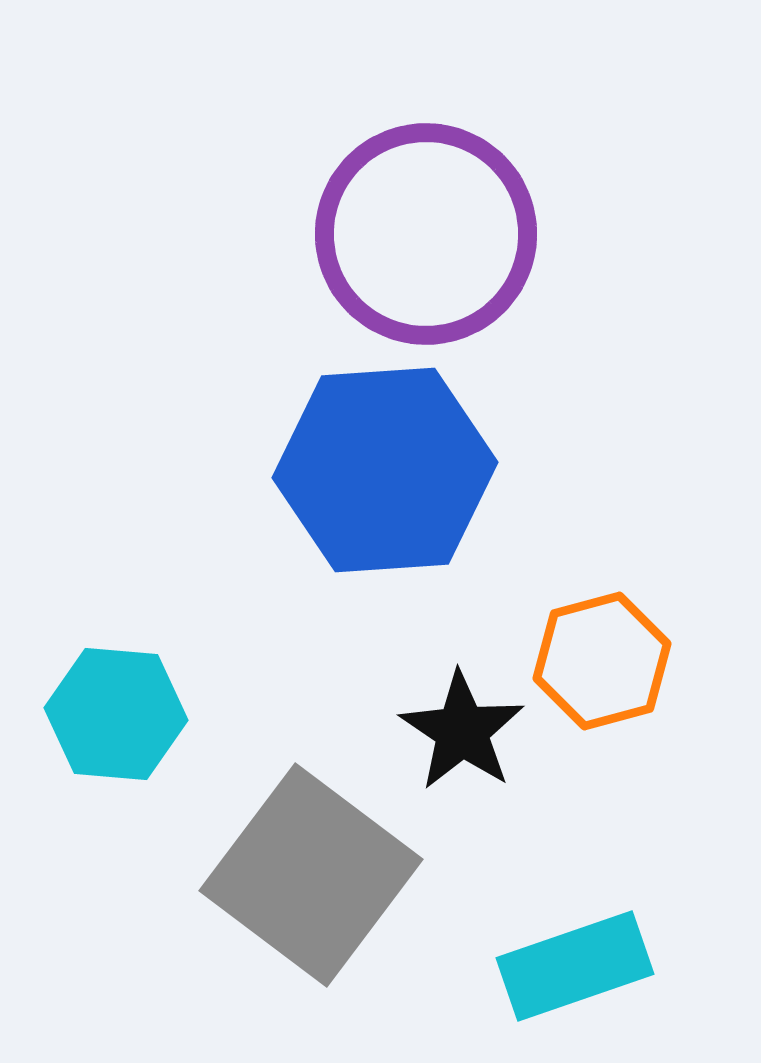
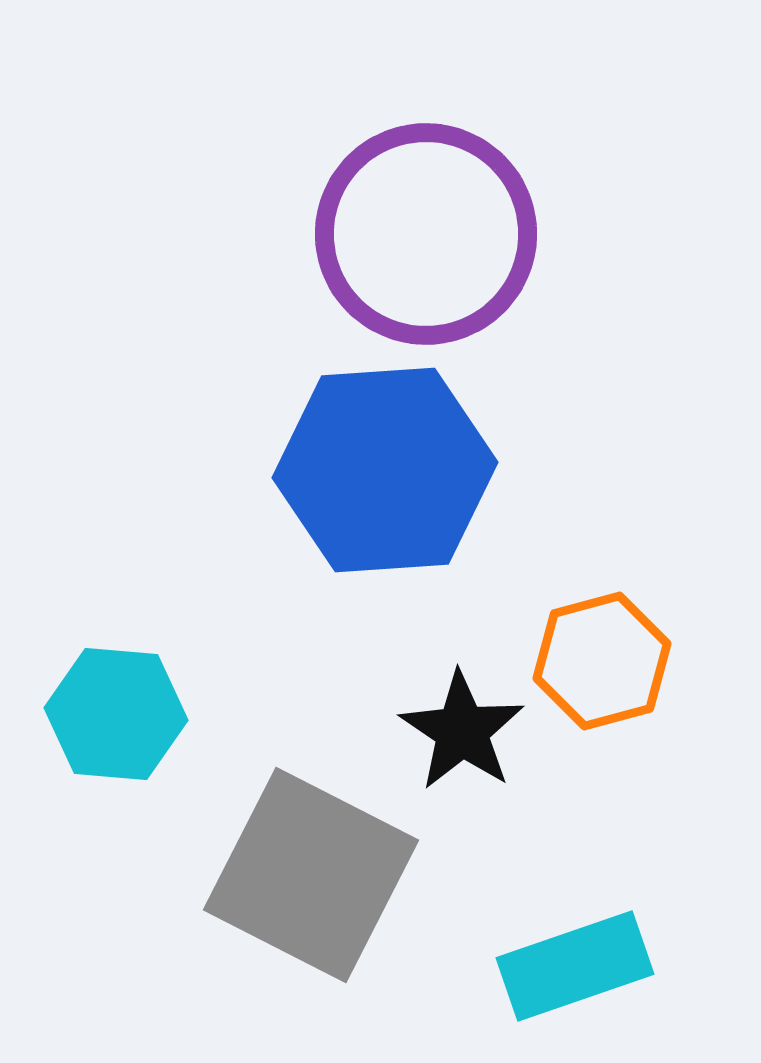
gray square: rotated 10 degrees counterclockwise
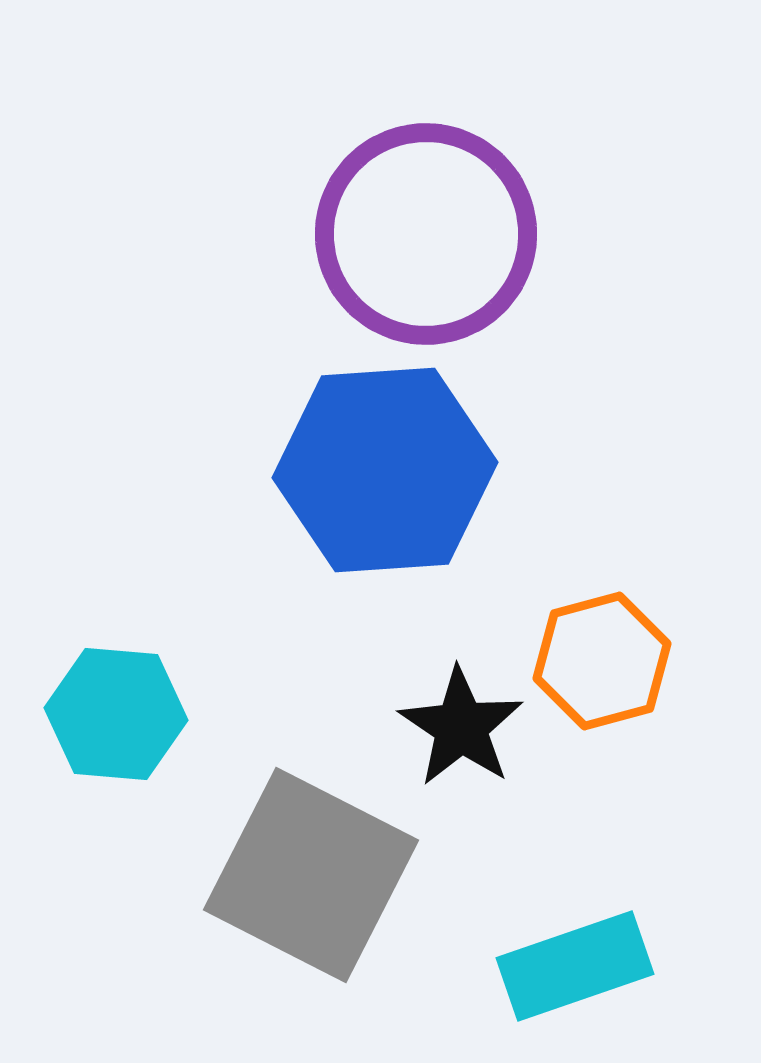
black star: moved 1 px left, 4 px up
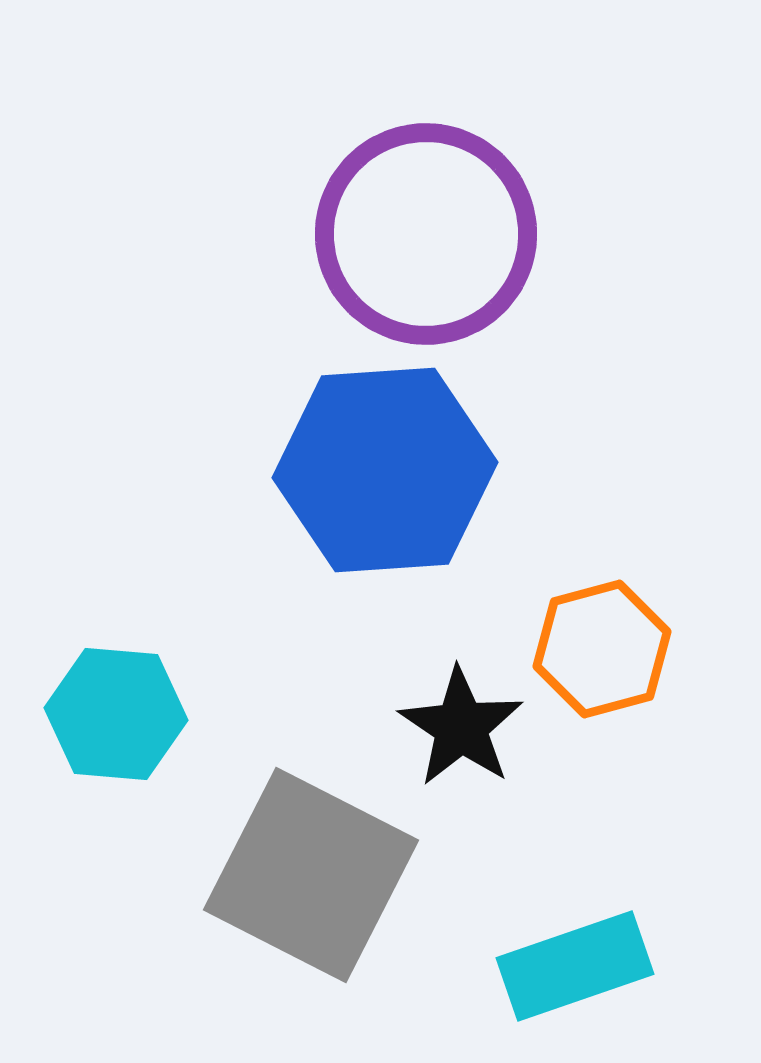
orange hexagon: moved 12 px up
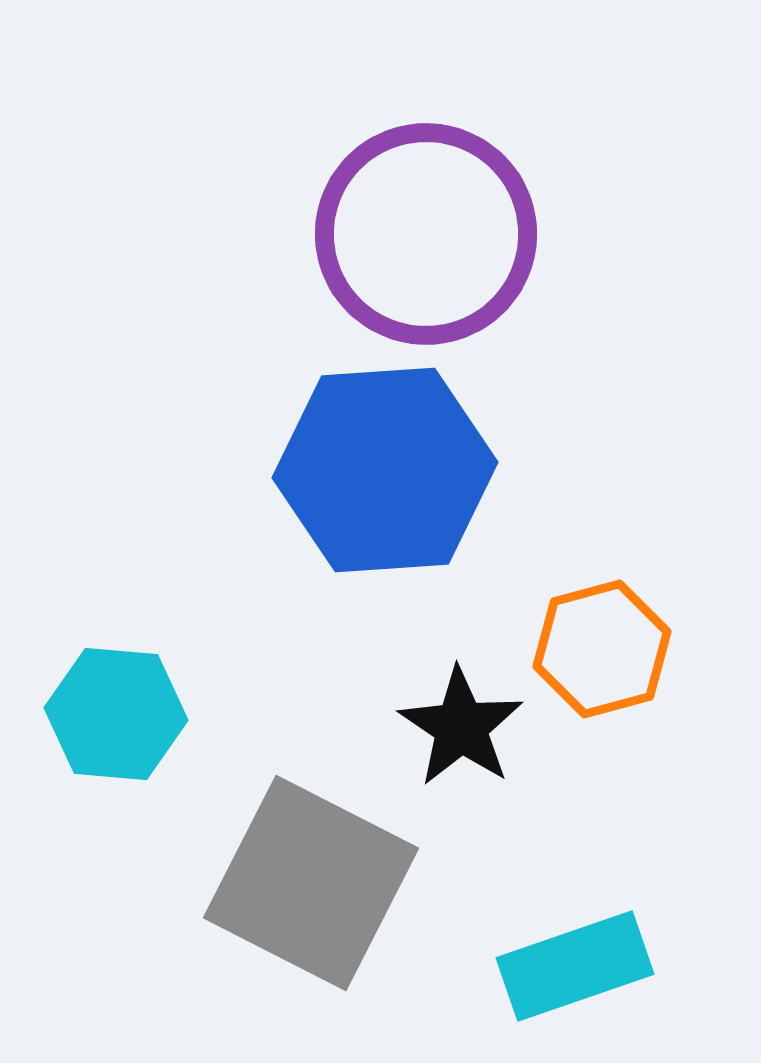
gray square: moved 8 px down
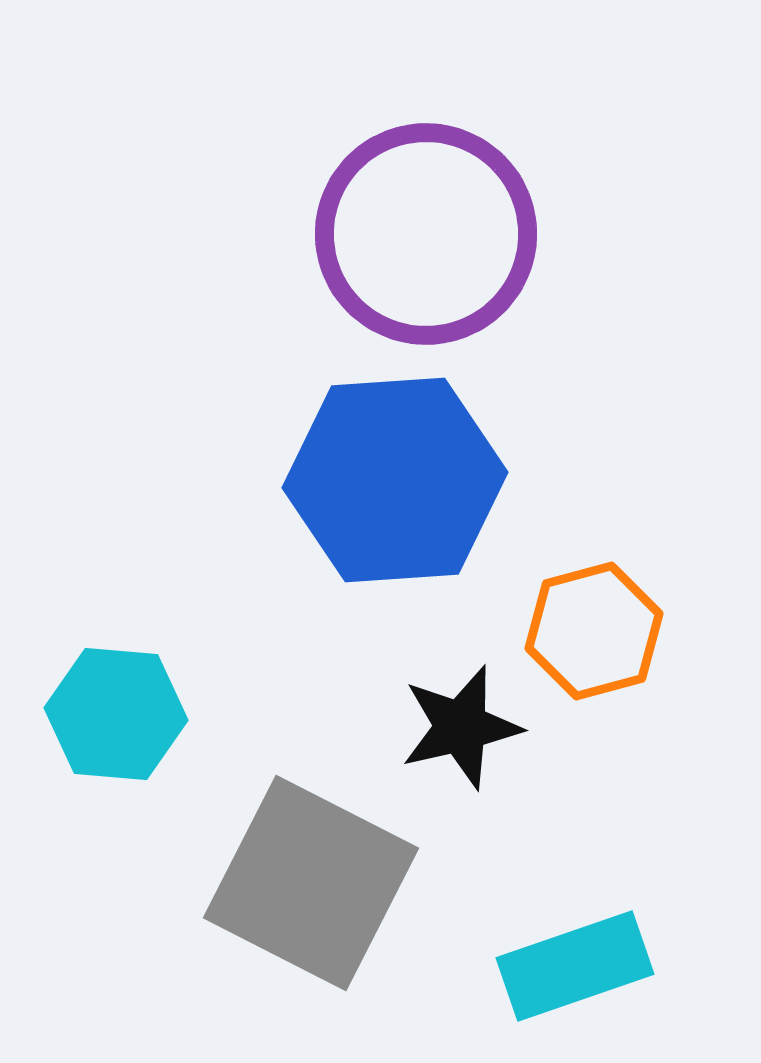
blue hexagon: moved 10 px right, 10 px down
orange hexagon: moved 8 px left, 18 px up
black star: rotated 25 degrees clockwise
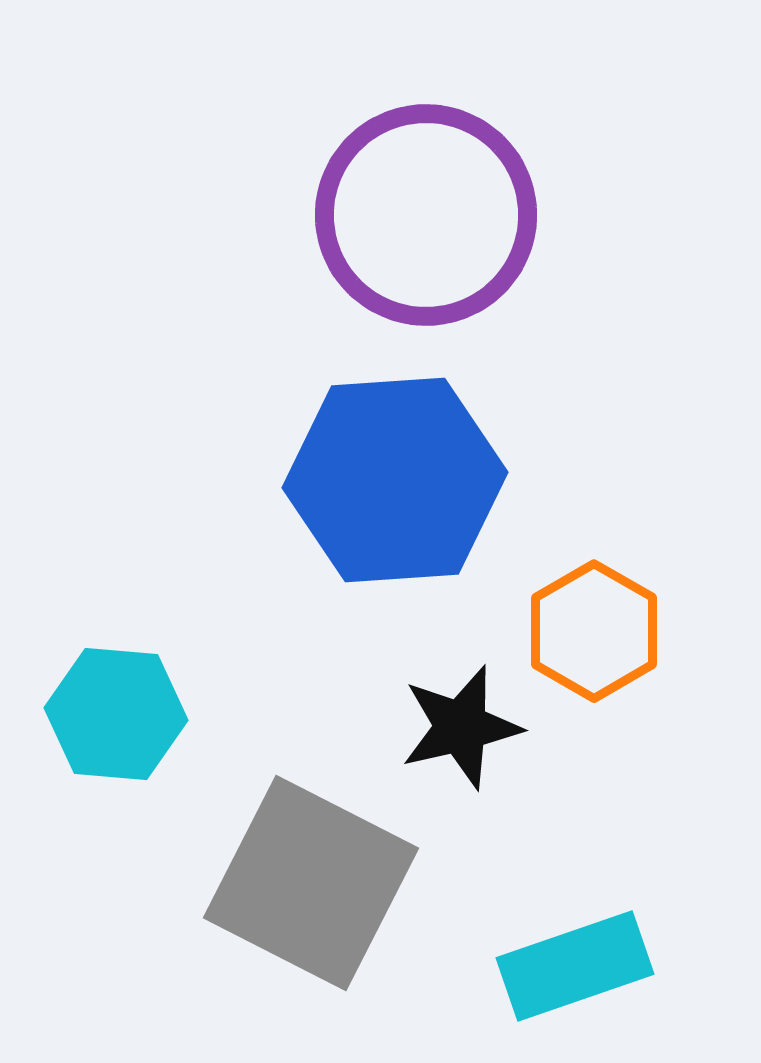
purple circle: moved 19 px up
orange hexagon: rotated 15 degrees counterclockwise
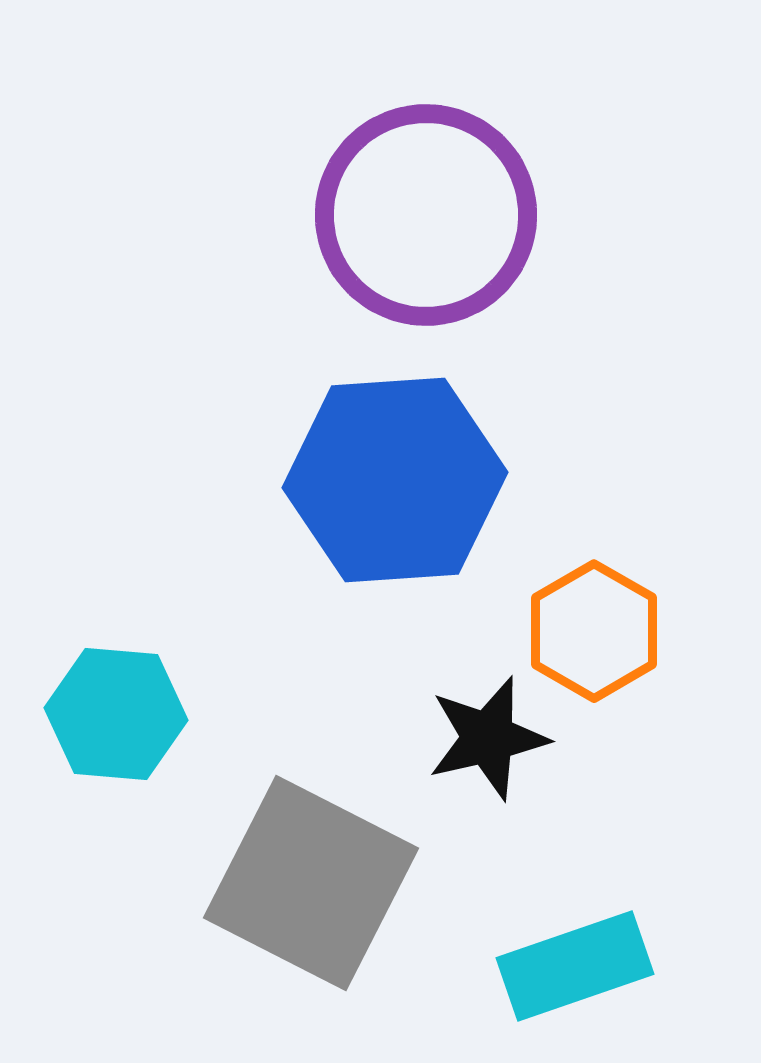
black star: moved 27 px right, 11 px down
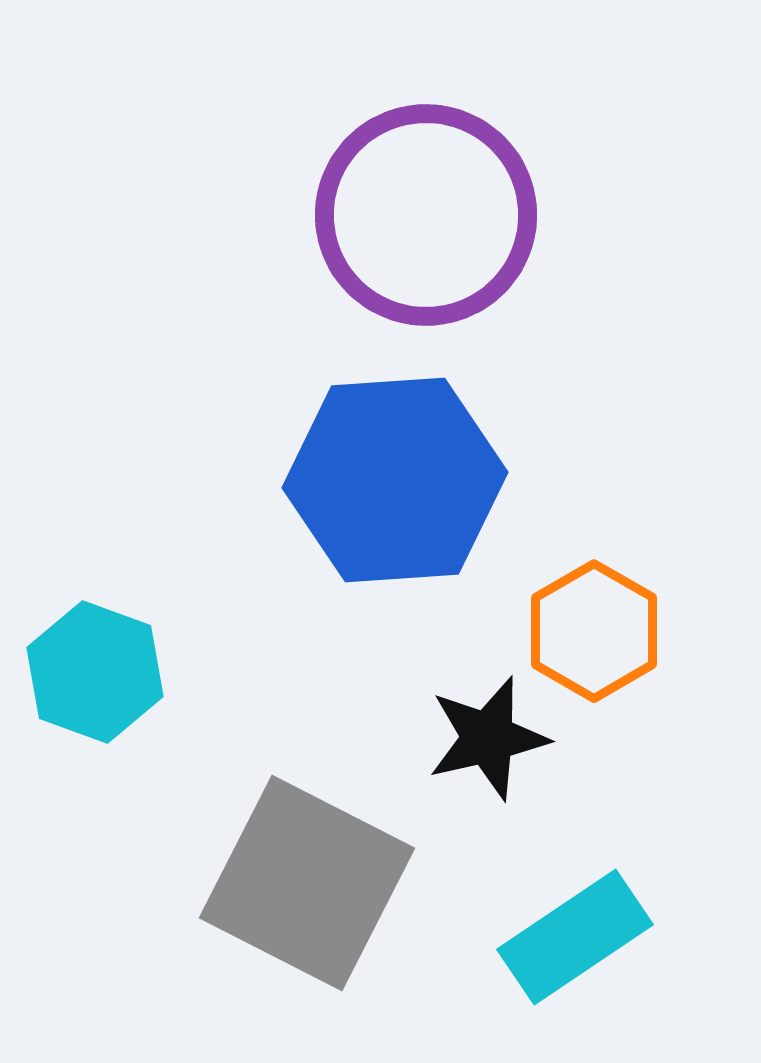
cyan hexagon: moved 21 px left, 42 px up; rotated 15 degrees clockwise
gray square: moved 4 px left
cyan rectangle: moved 29 px up; rotated 15 degrees counterclockwise
